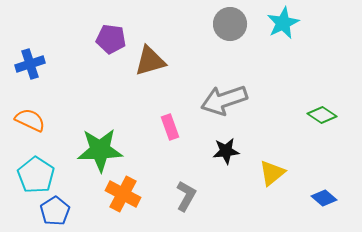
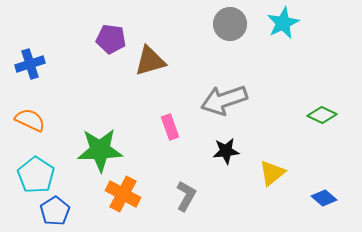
green diamond: rotated 8 degrees counterclockwise
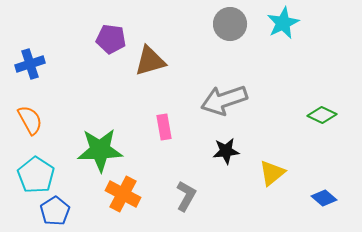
orange semicircle: rotated 36 degrees clockwise
pink rectangle: moved 6 px left; rotated 10 degrees clockwise
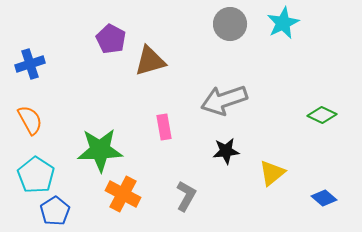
purple pentagon: rotated 20 degrees clockwise
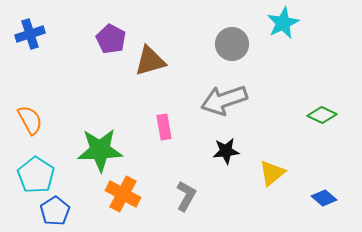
gray circle: moved 2 px right, 20 px down
blue cross: moved 30 px up
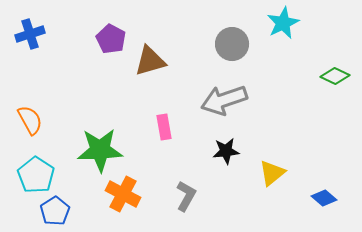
green diamond: moved 13 px right, 39 px up
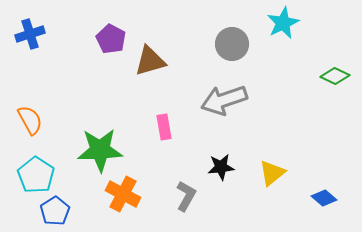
black star: moved 5 px left, 16 px down
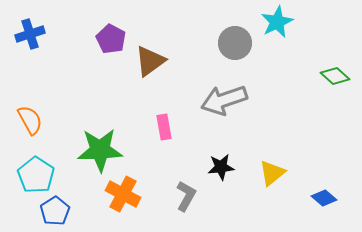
cyan star: moved 6 px left, 1 px up
gray circle: moved 3 px right, 1 px up
brown triangle: rotated 20 degrees counterclockwise
green diamond: rotated 16 degrees clockwise
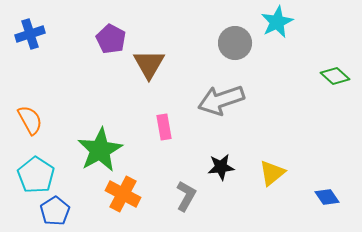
brown triangle: moved 1 px left, 3 px down; rotated 24 degrees counterclockwise
gray arrow: moved 3 px left
green star: rotated 27 degrees counterclockwise
blue diamond: moved 3 px right, 1 px up; rotated 15 degrees clockwise
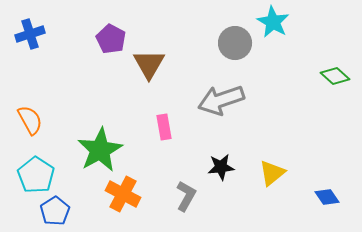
cyan star: moved 4 px left; rotated 16 degrees counterclockwise
